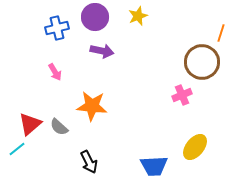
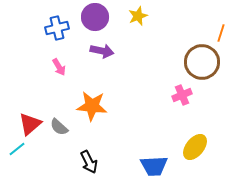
pink arrow: moved 4 px right, 5 px up
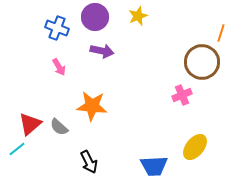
blue cross: rotated 35 degrees clockwise
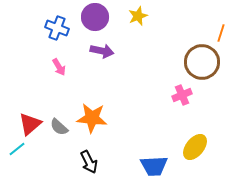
orange star: moved 12 px down
